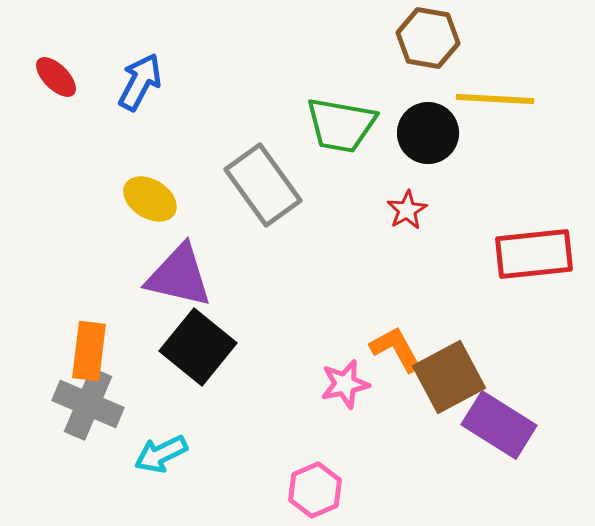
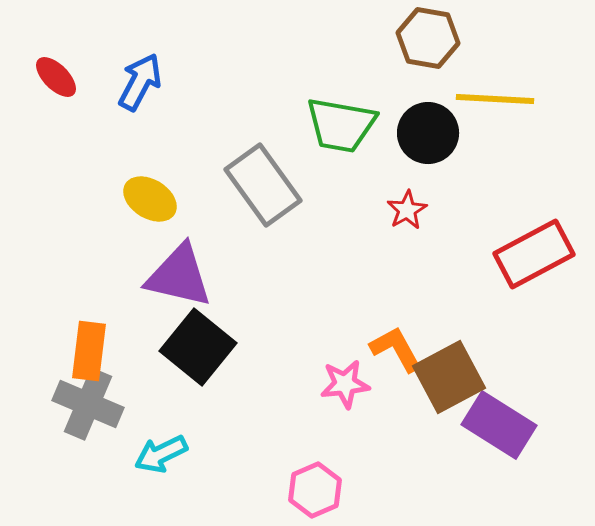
red rectangle: rotated 22 degrees counterclockwise
pink star: rotated 6 degrees clockwise
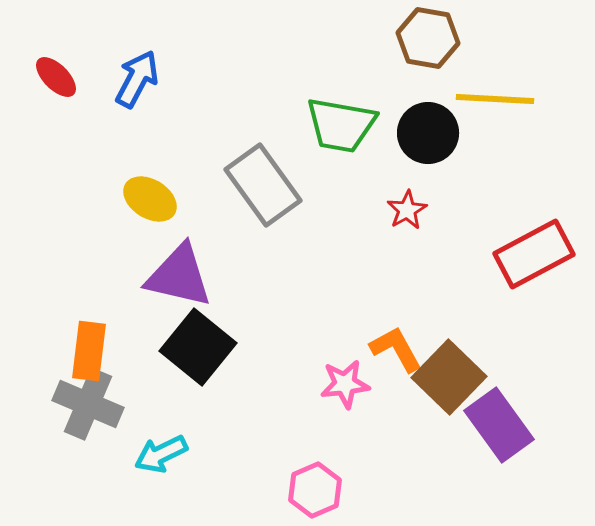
blue arrow: moved 3 px left, 3 px up
brown square: rotated 18 degrees counterclockwise
purple rectangle: rotated 22 degrees clockwise
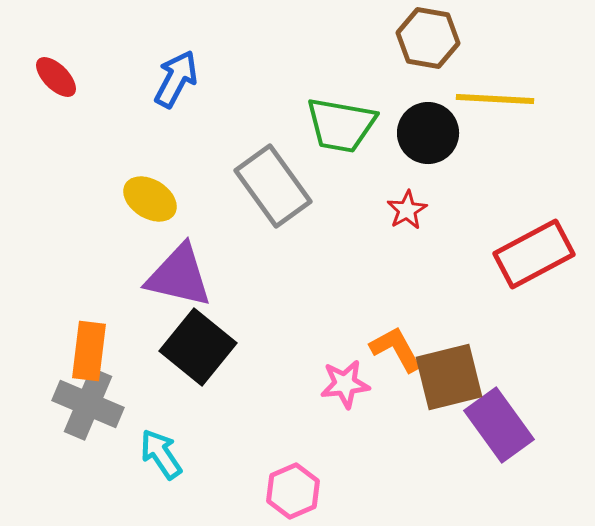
blue arrow: moved 39 px right
gray rectangle: moved 10 px right, 1 px down
brown square: rotated 32 degrees clockwise
cyan arrow: rotated 82 degrees clockwise
pink hexagon: moved 22 px left, 1 px down
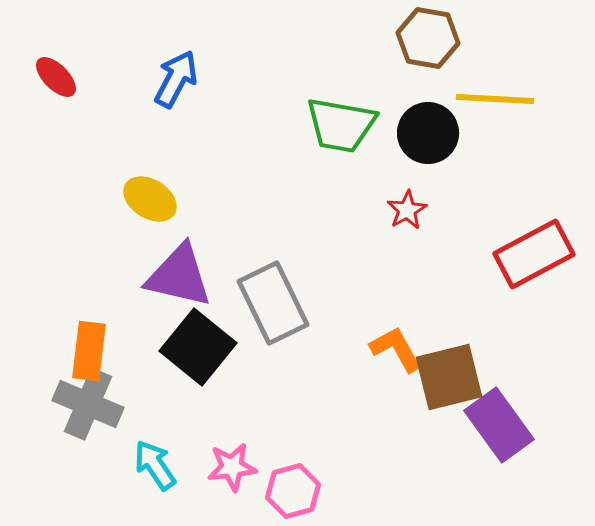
gray rectangle: moved 117 px down; rotated 10 degrees clockwise
pink star: moved 113 px left, 83 px down
cyan arrow: moved 6 px left, 11 px down
pink hexagon: rotated 8 degrees clockwise
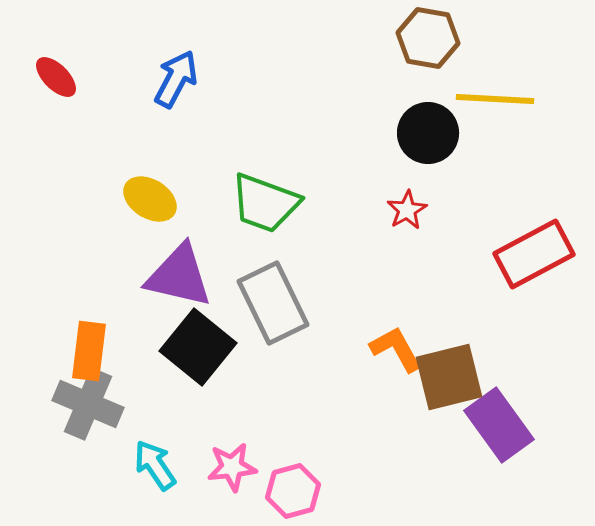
green trapezoid: moved 76 px left, 78 px down; rotated 10 degrees clockwise
